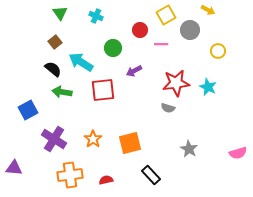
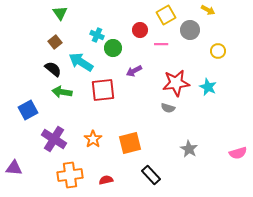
cyan cross: moved 1 px right, 19 px down
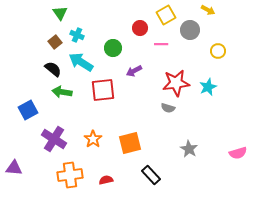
red circle: moved 2 px up
cyan cross: moved 20 px left
cyan star: rotated 24 degrees clockwise
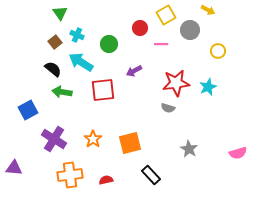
green circle: moved 4 px left, 4 px up
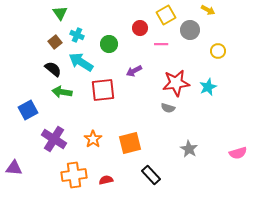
orange cross: moved 4 px right
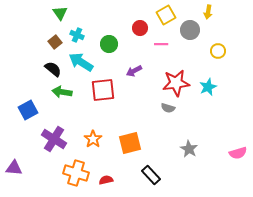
yellow arrow: moved 2 px down; rotated 72 degrees clockwise
orange cross: moved 2 px right, 2 px up; rotated 25 degrees clockwise
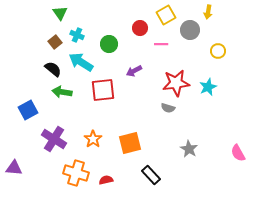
pink semicircle: rotated 78 degrees clockwise
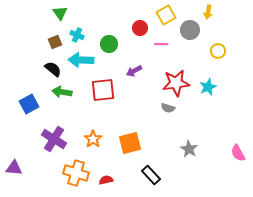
brown square: rotated 16 degrees clockwise
cyan arrow: moved 2 px up; rotated 30 degrees counterclockwise
blue square: moved 1 px right, 6 px up
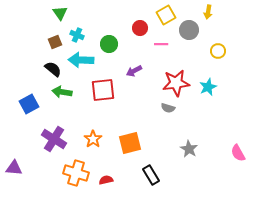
gray circle: moved 1 px left
black rectangle: rotated 12 degrees clockwise
